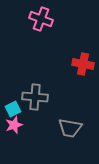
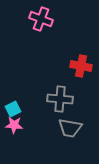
red cross: moved 2 px left, 2 px down
gray cross: moved 25 px right, 2 px down
pink star: rotated 24 degrees clockwise
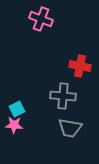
red cross: moved 1 px left
gray cross: moved 3 px right, 3 px up
cyan square: moved 4 px right
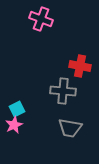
gray cross: moved 5 px up
pink star: rotated 30 degrees counterclockwise
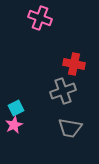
pink cross: moved 1 px left, 1 px up
red cross: moved 6 px left, 2 px up
gray cross: rotated 25 degrees counterclockwise
cyan square: moved 1 px left, 1 px up
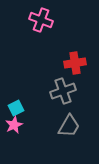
pink cross: moved 1 px right, 2 px down
red cross: moved 1 px right, 1 px up; rotated 20 degrees counterclockwise
gray trapezoid: moved 1 px left, 2 px up; rotated 70 degrees counterclockwise
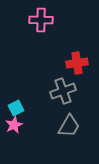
pink cross: rotated 20 degrees counterclockwise
red cross: moved 2 px right
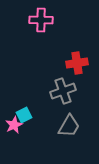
cyan square: moved 8 px right, 7 px down
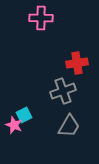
pink cross: moved 2 px up
pink star: rotated 24 degrees counterclockwise
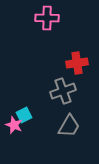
pink cross: moved 6 px right
